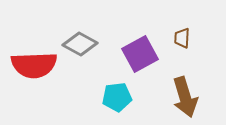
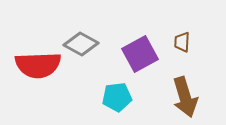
brown trapezoid: moved 4 px down
gray diamond: moved 1 px right
red semicircle: moved 4 px right
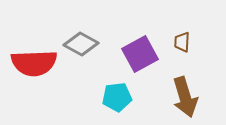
red semicircle: moved 4 px left, 2 px up
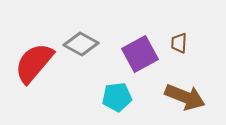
brown trapezoid: moved 3 px left, 1 px down
red semicircle: rotated 132 degrees clockwise
brown arrow: rotated 51 degrees counterclockwise
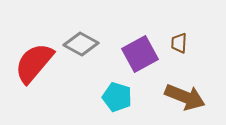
cyan pentagon: rotated 24 degrees clockwise
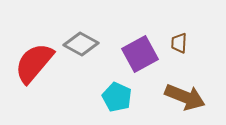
cyan pentagon: rotated 8 degrees clockwise
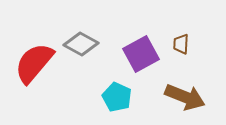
brown trapezoid: moved 2 px right, 1 px down
purple square: moved 1 px right
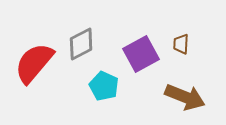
gray diamond: rotated 56 degrees counterclockwise
cyan pentagon: moved 13 px left, 11 px up
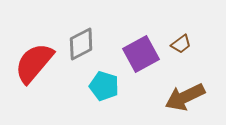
brown trapezoid: rotated 130 degrees counterclockwise
cyan pentagon: rotated 8 degrees counterclockwise
brown arrow: rotated 132 degrees clockwise
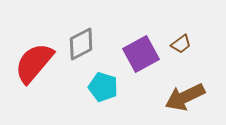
cyan pentagon: moved 1 px left, 1 px down
